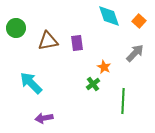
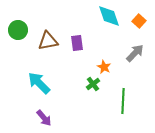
green circle: moved 2 px right, 2 px down
cyan arrow: moved 8 px right
purple arrow: rotated 120 degrees counterclockwise
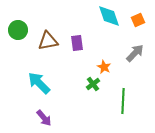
orange square: moved 1 px left, 1 px up; rotated 24 degrees clockwise
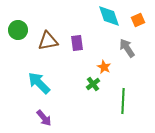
gray arrow: moved 8 px left, 5 px up; rotated 78 degrees counterclockwise
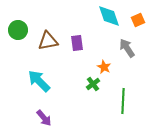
cyan arrow: moved 2 px up
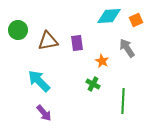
cyan diamond: rotated 75 degrees counterclockwise
orange square: moved 2 px left
orange star: moved 2 px left, 6 px up
green cross: rotated 24 degrees counterclockwise
purple arrow: moved 5 px up
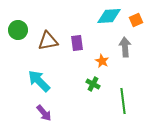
gray arrow: moved 2 px left, 1 px up; rotated 30 degrees clockwise
green line: rotated 10 degrees counterclockwise
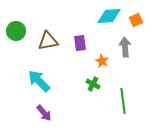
green circle: moved 2 px left, 1 px down
purple rectangle: moved 3 px right
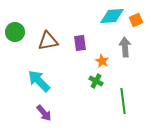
cyan diamond: moved 3 px right
green circle: moved 1 px left, 1 px down
green cross: moved 3 px right, 3 px up
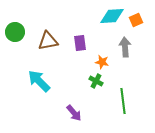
orange star: moved 1 px down; rotated 16 degrees counterclockwise
purple arrow: moved 30 px right
